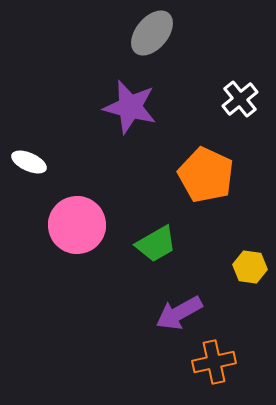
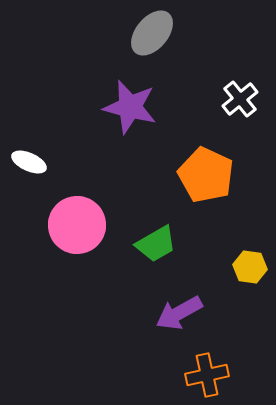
orange cross: moved 7 px left, 13 px down
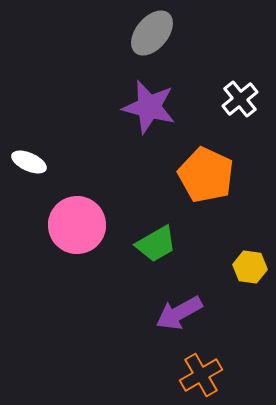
purple star: moved 19 px right
orange cross: moved 6 px left; rotated 18 degrees counterclockwise
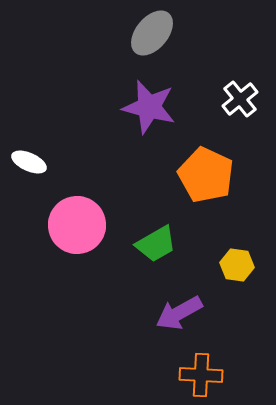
yellow hexagon: moved 13 px left, 2 px up
orange cross: rotated 33 degrees clockwise
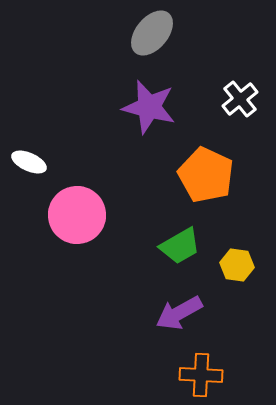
pink circle: moved 10 px up
green trapezoid: moved 24 px right, 2 px down
